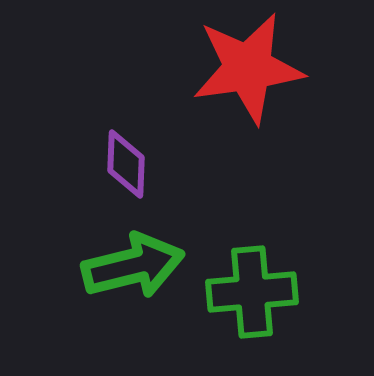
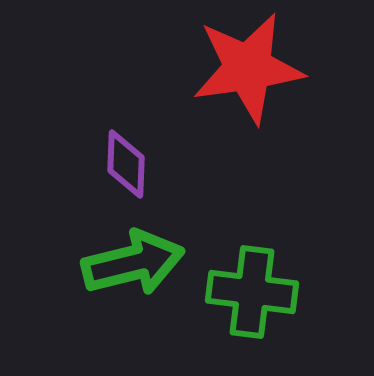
green arrow: moved 3 px up
green cross: rotated 12 degrees clockwise
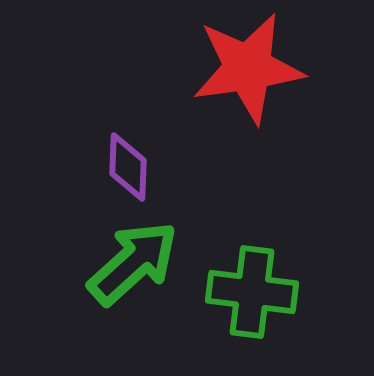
purple diamond: moved 2 px right, 3 px down
green arrow: rotated 28 degrees counterclockwise
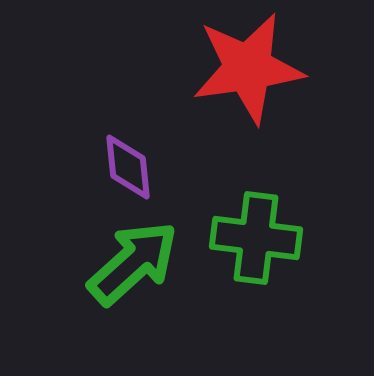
purple diamond: rotated 8 degrees counterclockwise
green cross: moved 4 px right, 54 px up
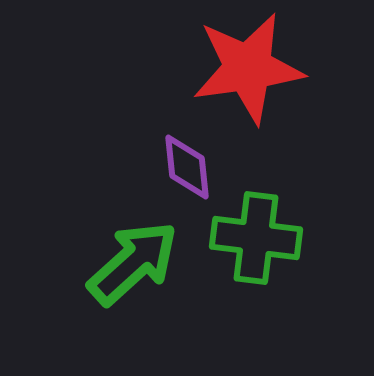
purple diamond: moved 59 px right
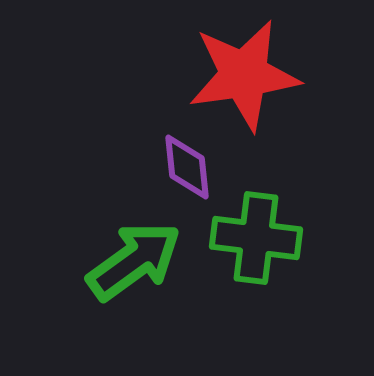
red star: moved 4 px left, 7 px down
green arrow: moved 1 px right, 2 px up; rotated 6 degrees clockwise
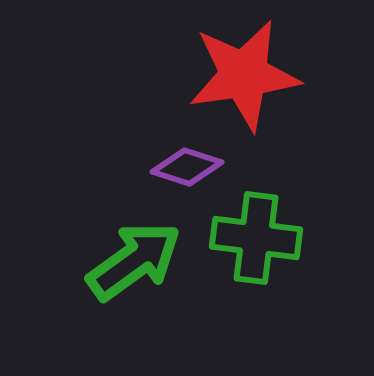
purple diamond: rotated 66 degrees counterclockwise
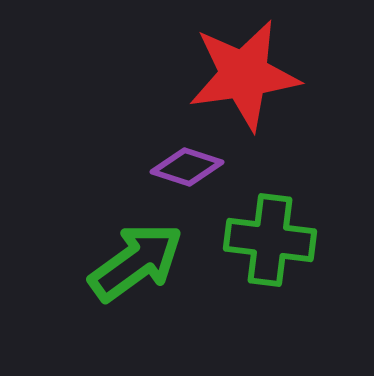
green cross: moved 14 px right, 2 px down
green arrow: moved 2 px right, 1 px down
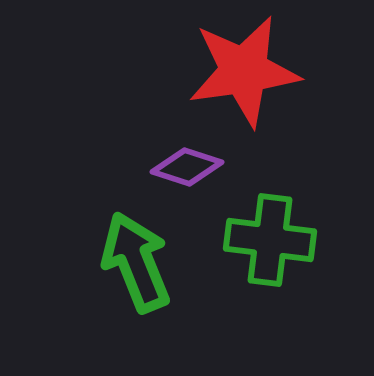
red star: moved 4 px up
green arrow: rotated 76 degrees counterclockwise
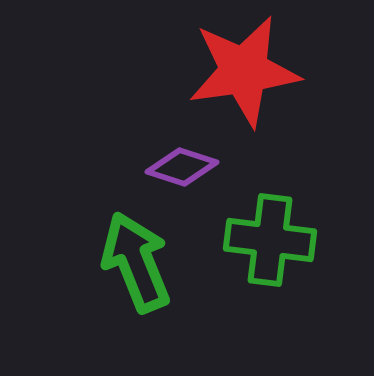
purple diamond: moved 5 px left
